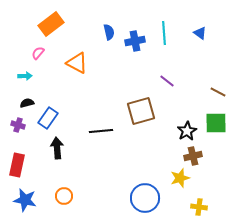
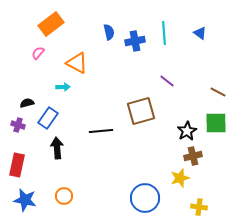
cyan arrow: moved 38 px right, 11 px down
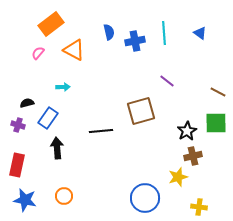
orange triangle: moved 3 px left, 13 px up
yellow star: moved 2 px left, 1 px up
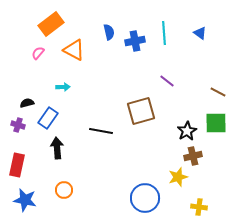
black line: rotated 15 degrees clockwise
orange circle: moved 6 px up
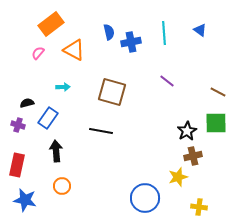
blue triangle: moved 3 px up
blue cross: moved 4 px left, 1 px down
brown square: moved 29 px left, 19 px up; rotated 32 degrees clockwise
black arrow: moved 1 px left, 3 px down
orange circle: moved 2 px left, 4 px up
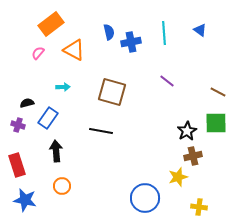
red rectangle: rotated 30 degrees counterclockwise
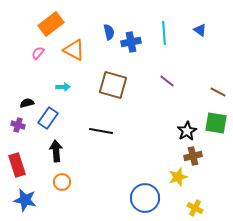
brown square: moved 1 px right, 7 px up
green square: rotated 10 degrees clockwise
orange circle: moved 4 px up
yellow cross: moved 4 px left, 1 px down; rotated 21 degrees clockwise
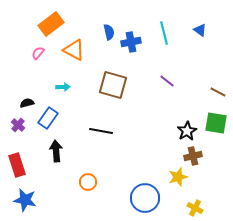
cyan line: rotated 10 degrees counterclockwise
purple cross: rotated 24 degrees clockwise
orange circle: moved 26 px right
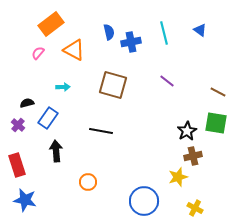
blue circle: moved 1 px left, 3 px down
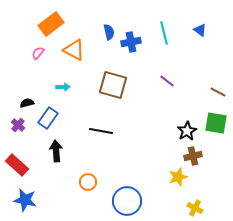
red rectangle: rotated 30 degrees counterclockwise
blue circle: moved 17 px left
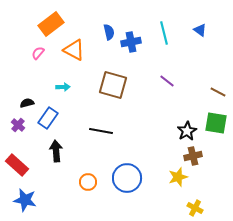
blue circle: moved 23 px up
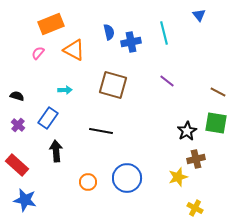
orange rectangle: rotated 15 degrees clockwise
blue triangle: moved 1 px left, 15 px up; rotated 16 degrees clockwise
cyan arrow: moved 2 px right, 3 px down
black semicircle: moved 10 px left, 7 px up; rotated 32 degrees clockwise
brown cross: moved 3 px right, 3 px down
